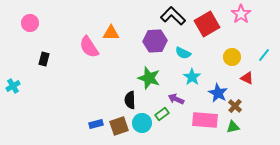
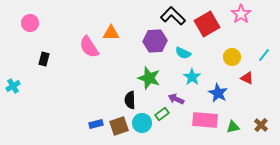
brown cross: moved 26 px right, 19 px down
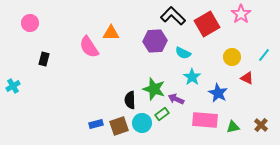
green star: moved 5 px right, 11 px down
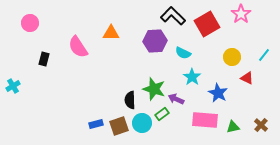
pink semicircle: moved 11 px left
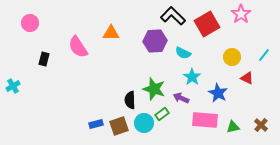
purple arrow: moved 5 px right, 1 px up
cyan circle: moved 2 px right
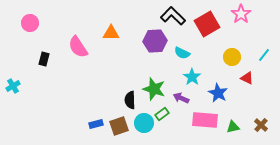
cyan semicircle: moved 1 px left
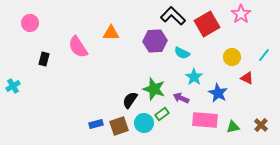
cyan star: moved 2 px right
black semicircle: rotated 36 degrees clockwise
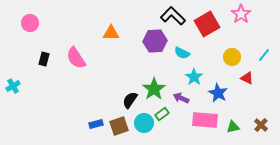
pink semicircle: moved 2 px left, 11 px down
green star: rotated 20 degrees clockwise
